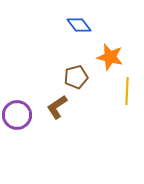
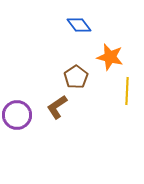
brown pentagon: rotated 20 degrees counterclockwise
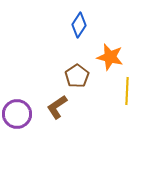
blue diamond: rotated 70 degrees clockwise
brown pentagon: moved 1 px right, 1 px up
purple circle: moved 1 px up
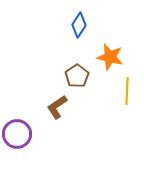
purple circle: moved 20 px down
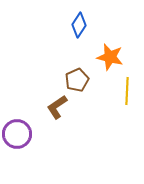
brown pentagon: moved 4 px down; rotated 10 degrees clockwise
